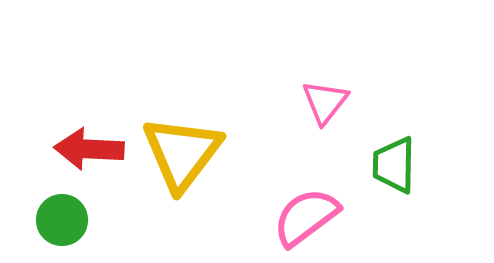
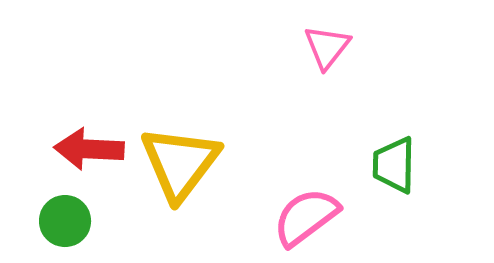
pink triangle: moved 2 px right, 55 px up
yellow triangle: moved 2 px left, 10 px down
green circle: moved 3 px right, 1 px down
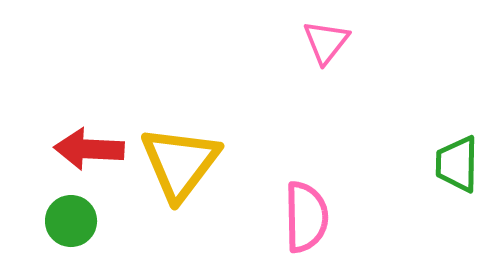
pink triangle: moved 1 px left, 5 px up
green trapezoid: moved 63 px right, 1 px up
pink semicircle: rotated 126 degrees clockwise
green circle: moved 6 px right
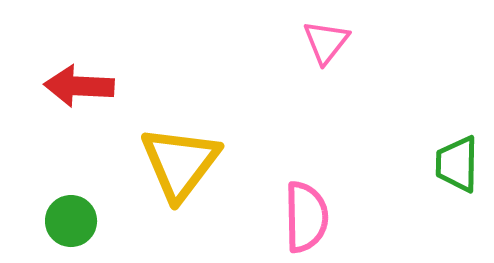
red arrow: moved 10 px left, 63 px up
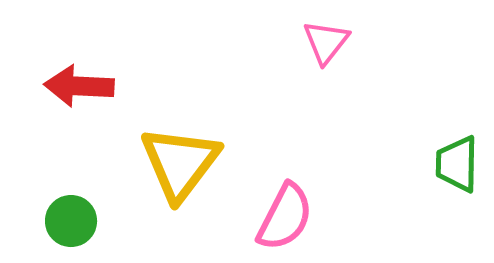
pink semicircle: moved 21 px left; rotated 28 degrees clockwise
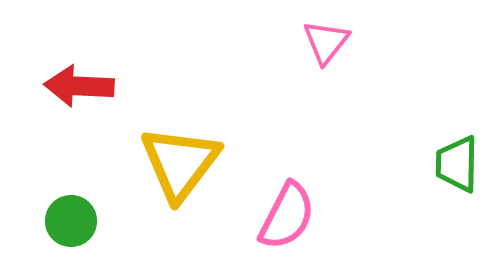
pink semicircle: moved 2 px right, 1 px up
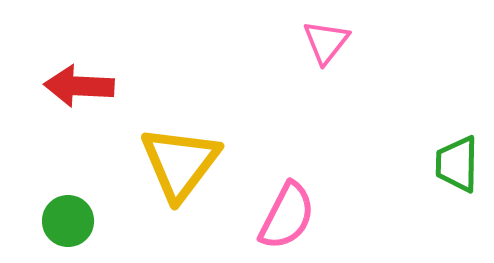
green circle: moved 3 px left
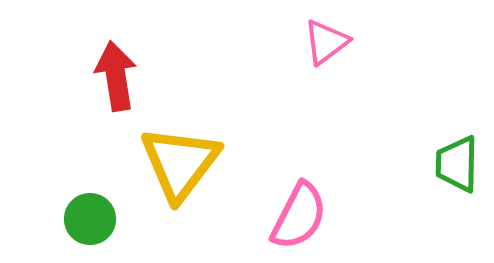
pink triangle: rotated 15 degrees clockwise
red arrow: moved 37 px right, 10 px up; rotated 78 degrees clockwise
pink semicircle: moved 12 px right
green circle: moved 22 px right, 2 px up
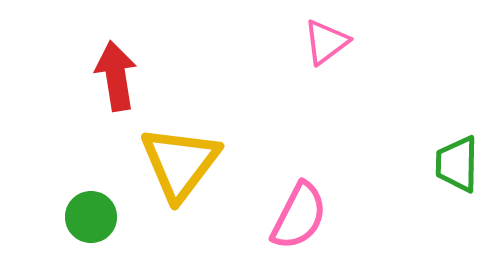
green circle: moved 1 px right, 2 px up
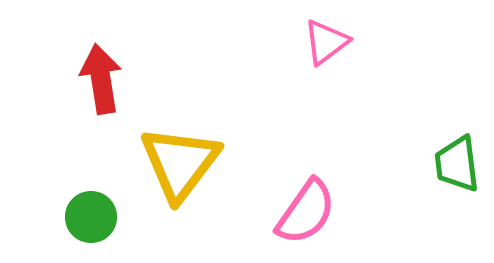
red arrow: moved 15 px left, 3 px down
green trapezoid: rotated 8 degrees counterclockwise
pink semicircle: moved 7 px right, 4 px up; rotated 8 degrees clockwise
